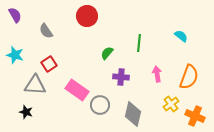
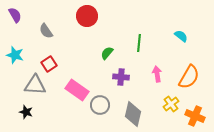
orange semicircle: rotated 10 degrees clockwise
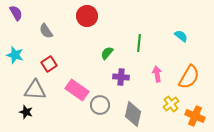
purple semicircle: moved 1 px right, 2 px up
gray triangle: moved 5 px down
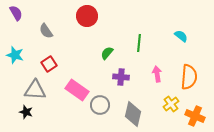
orange semicircle: rotated 25 degrees counterclockwise
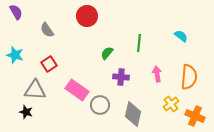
purple semicircle: moved 1 px up
gray semicircle: moved 1 px right, 1 px up
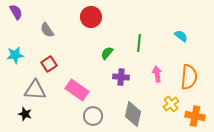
red circle: moved 4 px right, 1 px down
cyan star: rotated 24 degrees counterclockwise
gray circle: moved 7 px left, 11 px down
black star: moved 1 px left, 2 px down
orange cross: rotated 12 degrees counterclockwise
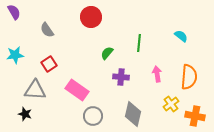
purple semicircle: moved 2 px left
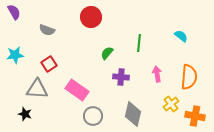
gray semicircle: rotated 35 degrees counterclockwise
gray triangle: moved 2 px right, 1 px up
